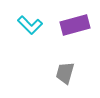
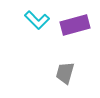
cyan L-shape: moved 7 px right, 5 px up
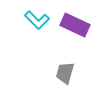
purple rectangle: rotated 40 degrees clockwise
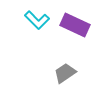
gray trapezoid: rotated 40 degrees clockwise
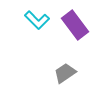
purple rectangle: rotated 28 degrees clockwise
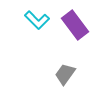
gray trapezoid: moved 1 px down; rotated 20 degrees counterclockwise
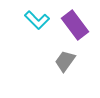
gray trapezoid: moved 13 px up
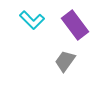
cyan L-shape: moved 5 px left
